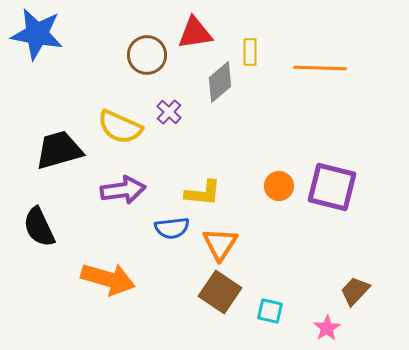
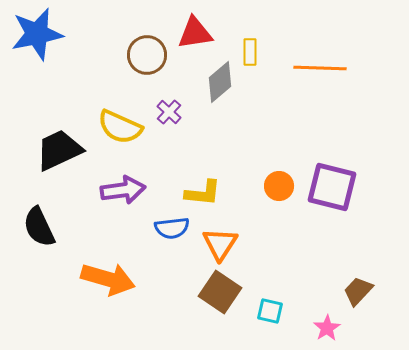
blue star: rotated 22 degrees counterclockwise
black trapezoid: rotated 9 degrees counterclockwise
brown trapezoid: moved 3 px right
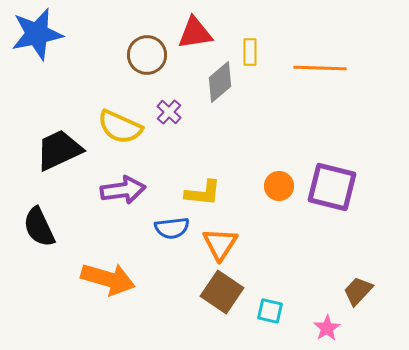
brown square: moved 2 px right
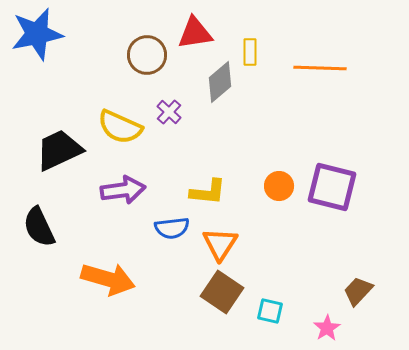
yellow L-shape: moved 5 px right, 1 px up
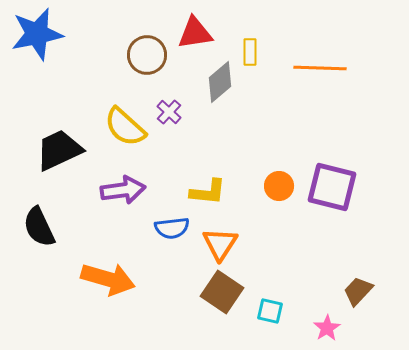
yellow semicircle: moved 5 px right; rotated 18 degrees clockwise
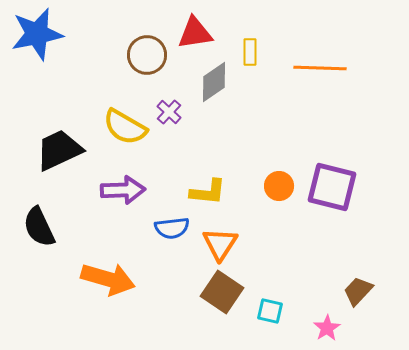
gray diamond: moved 6 px left; rotated 6 degrees clockwise
yellow semicircle: rotated 12 degrees counterclockwise
purple arrow: rotated 6 degrees clockwise
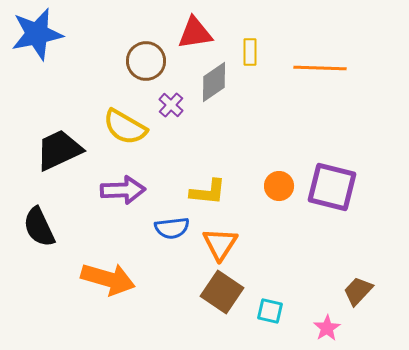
brown circle: moved 1 px left, 6 px down
purple cross: moved 2 px right, 7 px up
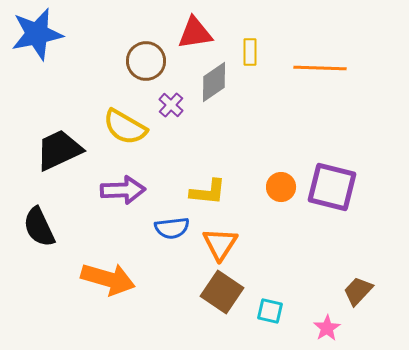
orange circle: moved 2 px right, 1 px down
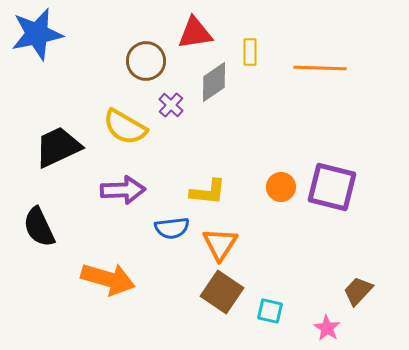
black trapezoid: moved 1 px left, 3 px up
pink star: rotated 8 degrees counterclockwise
